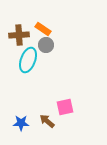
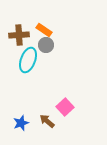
orange rectangle: moved 1 px right, 1 px down
pink square: rotated 30 degrees counterclockwise
blue star: rotated 21 degrees counterclockwise
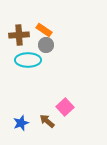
cyan ellipse: rotated 70 degrees clockwise
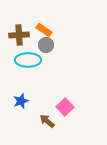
blue star: moved 22 px up
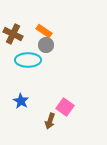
orange rectangle: moved 1 px down
brown cross: moved 6 px left, 1 px up; rotated 30 degrees clockwise
blue star: rotated 21 degrees counterclockwise
pink square: rotated 12 degrees counterclockwise
brown arrow: moved 3 px right; rotated 112 degrees counterclockwise
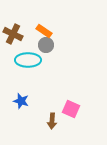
blue star: rotated 14 degrees counterclockwise
pink square: moved 6 px right, 2 px down; rotated 12 degrees counterclockwise
brown arrow: moved 2 px right; rotated 14 degrees counterclockwise
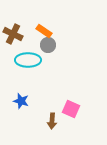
gray circle: moved 2 px right
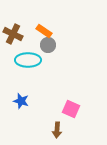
brown arrow: moved 5 px right, 9 px down
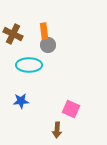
orange rectangle: rotated 49 degrees clockwise
cyan ellipse: moved 1 px right, 5 px down
blue star: rotated 21 degrees counterclockwise
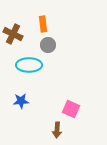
orange rectangle: moved 1 px left, 7 px up
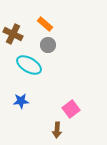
orange rectangle: moved 2 px right; rotated 42 degrees counterclockwise
cyan ellipse: rotated 30 degrees clockwise
pink square: rotated 30 degrees clockwise
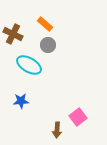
pink square: moved 7 px right, 8 px down
